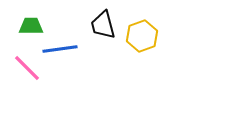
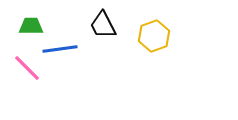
black trapezoid: rotated 12 degrees counterclockwise
yellow hexagon: moved 12 px right
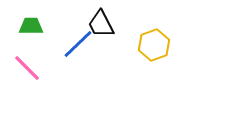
black trapezoid: moved 2 px left, 1 px up
yellow hexagon: moved 9 px down
blue line: moved 18 px right, 5 px up; rotated 36 degrees counterclockwise
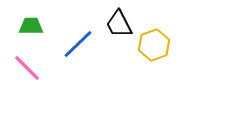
black trapezoid: moved 18 px right
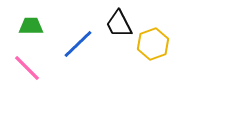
yellow hexagon: moved 1 px left, 1 px up
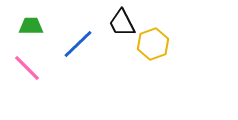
black trapezoid: moved 3 px right, 1 px up
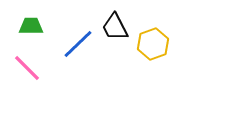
black trapezoid: moved 7 px left, 4 px down
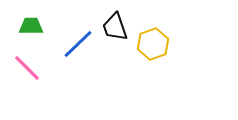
black trapezoid: rotated 8 degrees clockwise
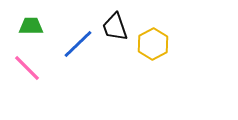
yellow hexagon: rotated 8 degrees counterclockwise
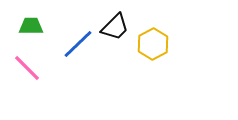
black trapezoid: rotated 116 degrees counterclockwise
